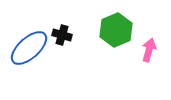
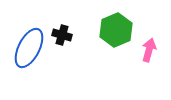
blue ellipse: rotated 21 degrees counterclockwise
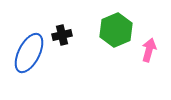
black cross: rotated 30 degrees counterclockwise
blue ellipse: moved 5 px down
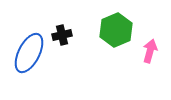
pink arrow: moved 1 px right, 1 px down
